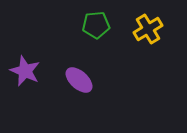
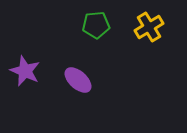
yellow cross: moved 1 px right, 2 px up
purple ellipse: moved 1 px left
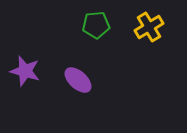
purple star: rotated 8 degrees counterclockwise
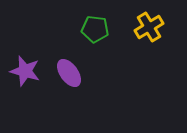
green pentagon: moved 1 px left, 4 px down; rotated 12 degrees clockwise
purple ellipse: moved 9 px left, 7 px up; rotated 12 degrees clockwise
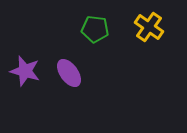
yellow cross: rotated 24 degrees counterclockwise
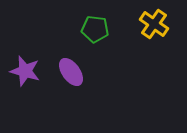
yellow cross: moved 5 px right, 3 px up
purple ellipse: moved 2 px right, 1 px up
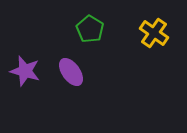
yellow cross: moved 9 px down
green pentagon: moved 5 px left; rotated 24 degrees clockwise
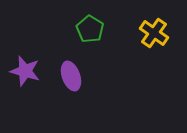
purple ellipse: moved 4 px down; rotated 16 degrees clockwise
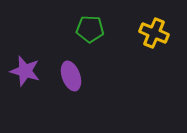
green pentagon: rotated 28 degrees counterclockwise
yellow cross: rotated 12 degrees counterclockwise
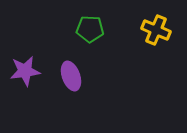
yellow cross: moved 2 px right, 3 px up
purple star: rotated 24 degrees counterclockwise
